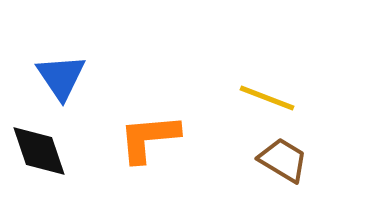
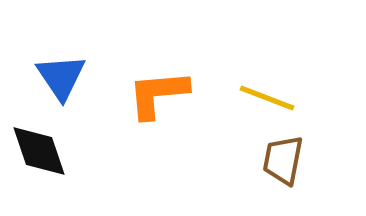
orange L-shape: moved 9 px right, 44 px up
brown trapezoid: rotated 110 degrees counterclockwise
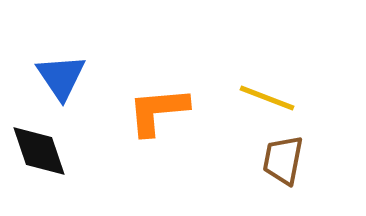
orange L-shape: moved 17 px down
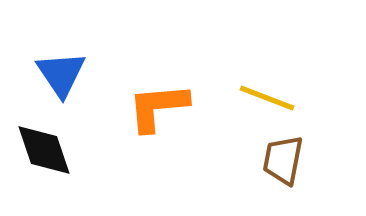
blue triangle: moved 3 px up
orange L-shape: moved 4 px up
black diamond: moved 5 px right, 1 px up
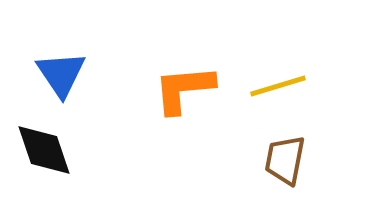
yellow line: moved 11 px right, 12 px up; rotated 38 degrees counterclockwise
orange L-shape: moved 26 px right, 18 px up
brown trapezoid: moved 2 px right
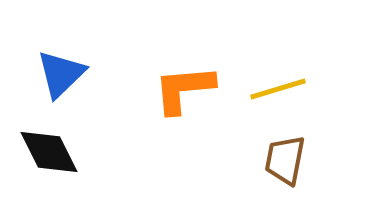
blue triangle: rotated 20 degrees clockwise
yellow line: moved 3 px down
black diamond: moved 5 px right, 2 px down; rotated 8 degrees counterclockwise
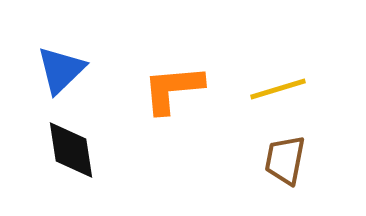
blue triangle: moved 4 px up
orange L-shape: moved 11 px left
black diamond: moved 22 px right, 2 px up; rotated 18 degrees clockwise
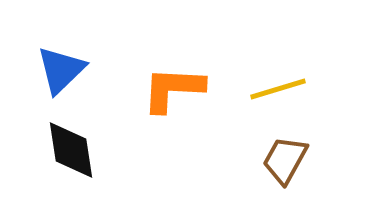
orange L-shape: rotated 8 degrees clockwise
brown trapezoid: rotated 18 degrees clockwise
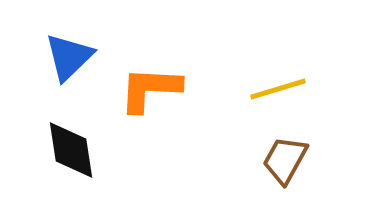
blue triangle: moved 8 px right, 13 px up
orange L-shape: moved 23 px left
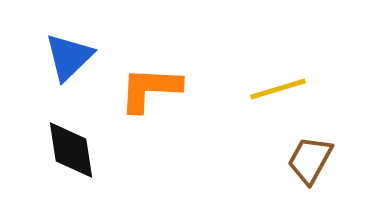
brown trapezoid: moved 25 px right
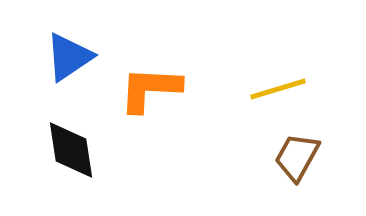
blue triangle: rotated 10 degrees clockwise
brown trapezoid: moved 13 px left, 3 px up
